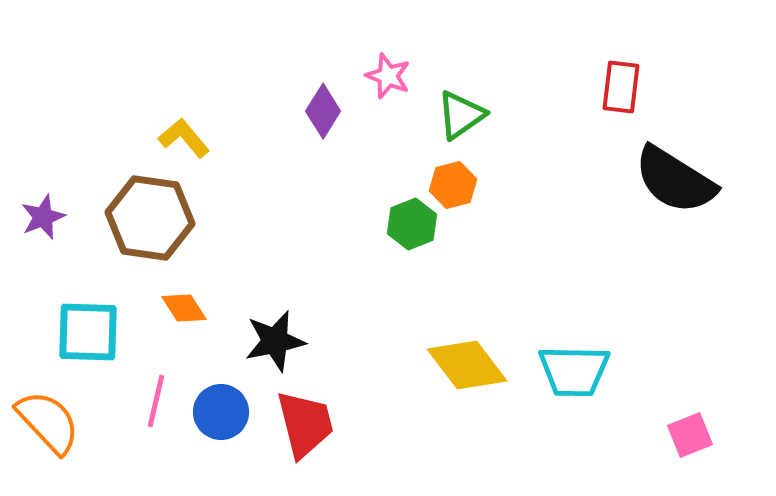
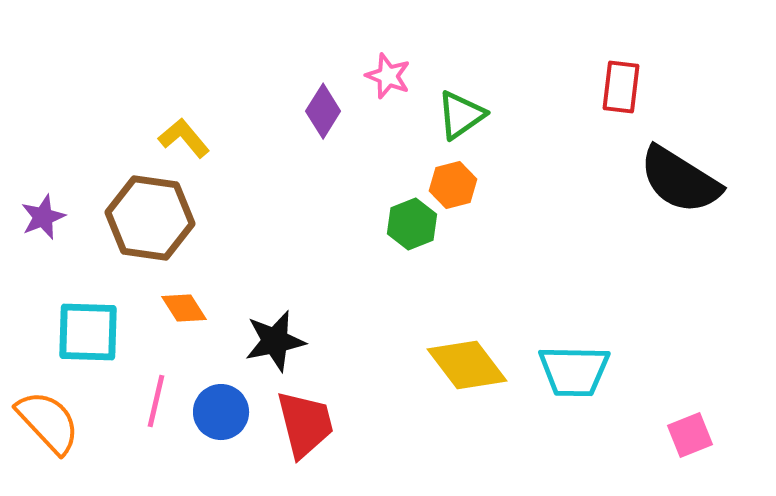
black semicircle: moved 5 px right
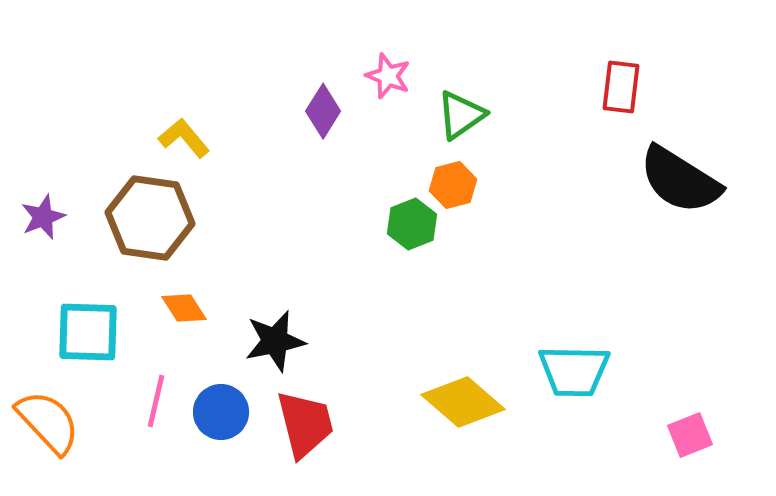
yellow diamond: moved 4 px left, 37 px down; rotated 12 degrees counterclockwise
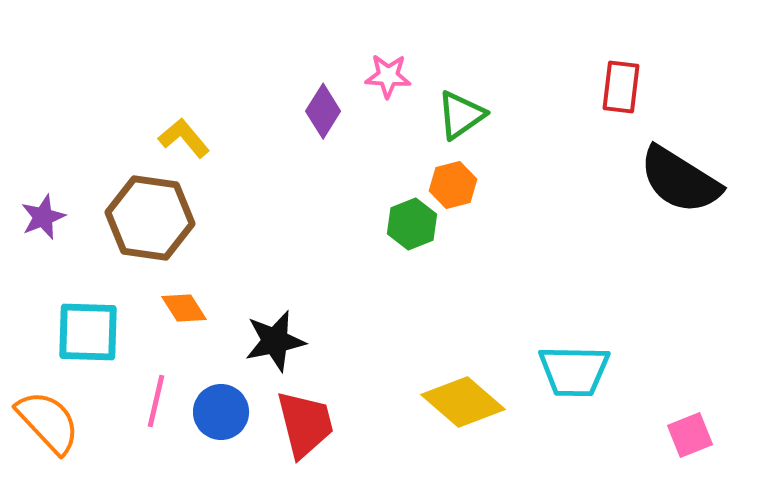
pink star: rotated 18 degrees counterclockwise
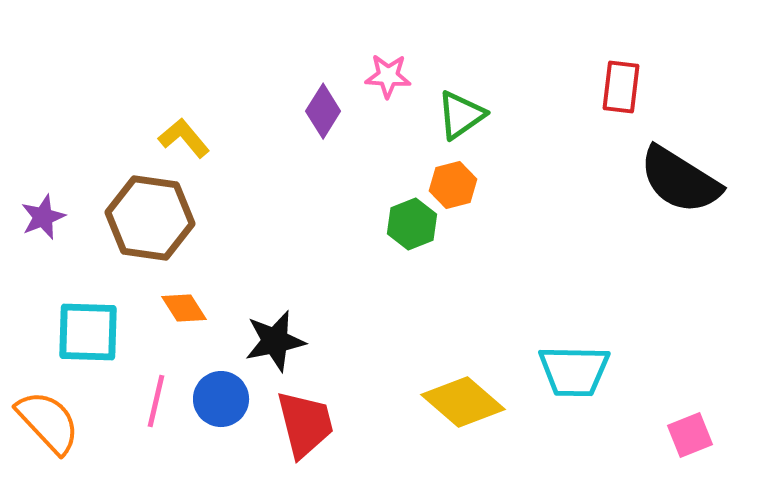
blue circle: moved 13 px up
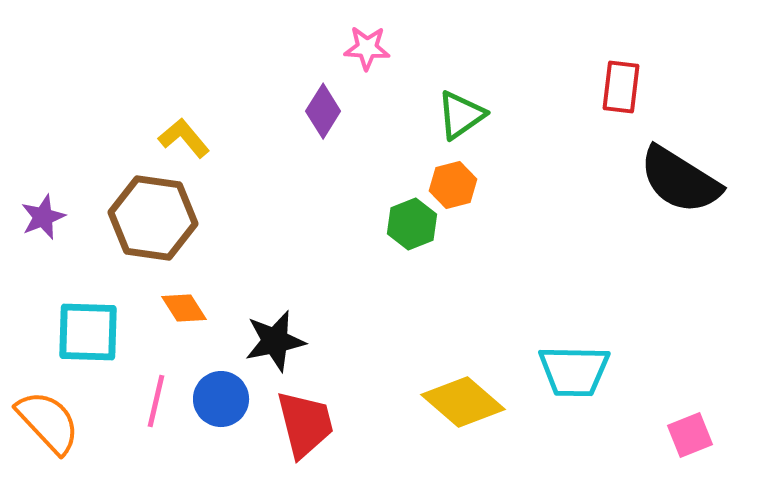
pink star: moved 21 px left, 28 px up
brown hexagon: moved 3 px right
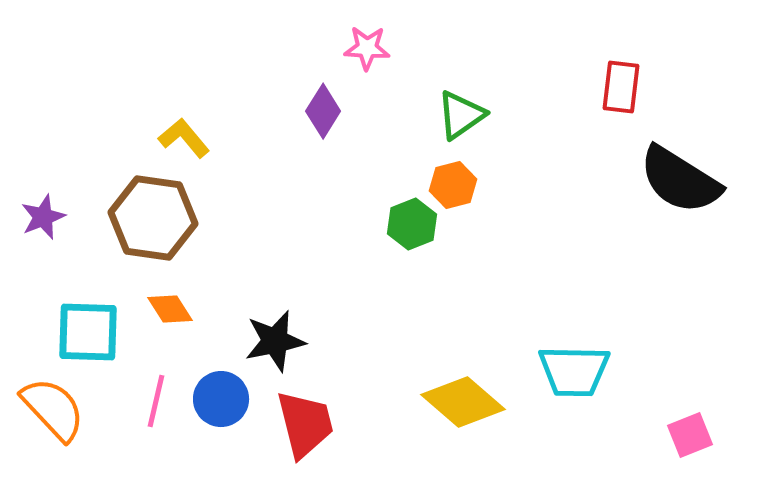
orange diamond: moved 14 px left, 1 px down
orange semicircle: moved 5 px right, 13 px up
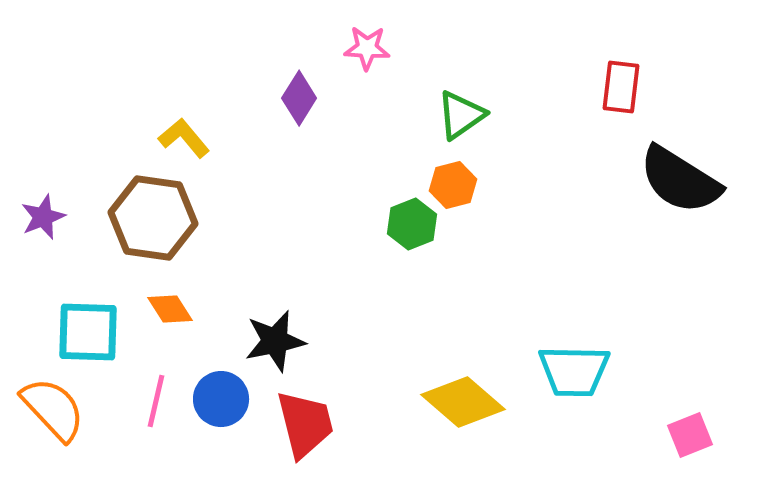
purple diamond: moved 24 px left, 13 px up
